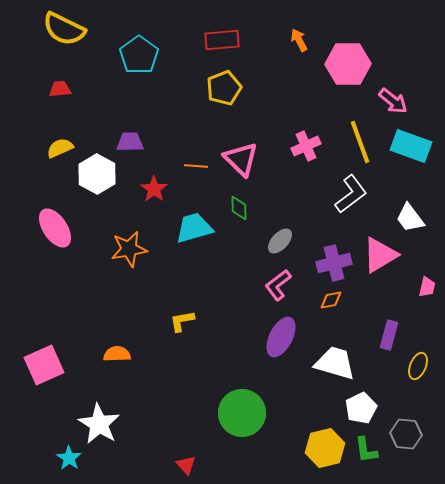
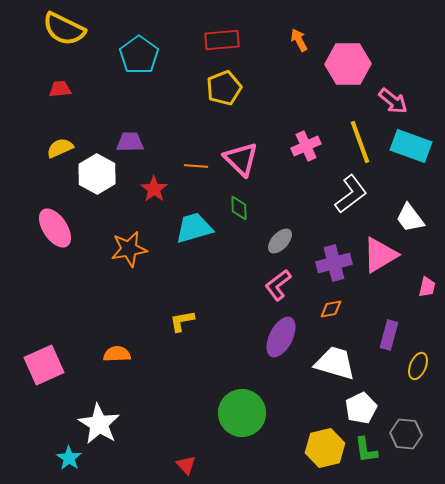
orange diamond at (331, 300): moved 9 px down
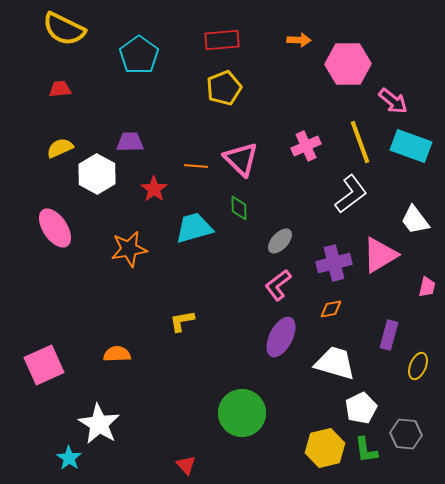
orange arrow at (299, 40): rotated 120 degrees clockwise
white trapezoid at (410, 218): moved 5 px right, 2 px down
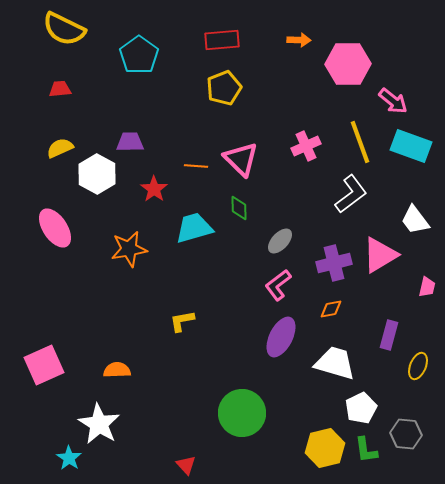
orange semicircle at (117, 354): moved 16 px down
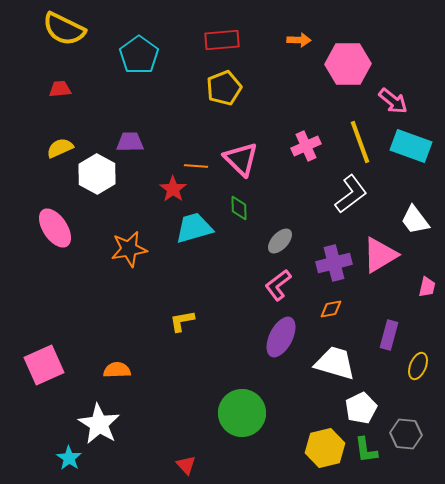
red star at (154, 189): moved 19 px right
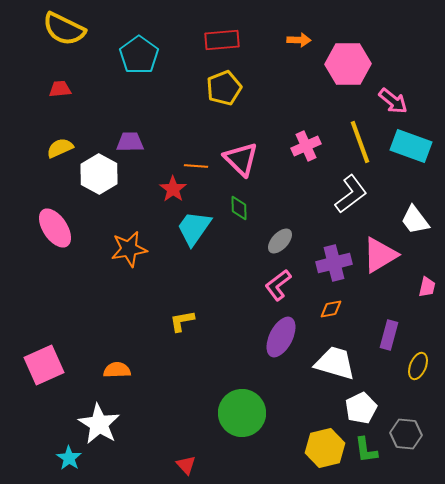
white hexagon at (97, 174): moved 2 px right
cyan trapezoid at (194, 228): rotated 39 degrees counterclockwise
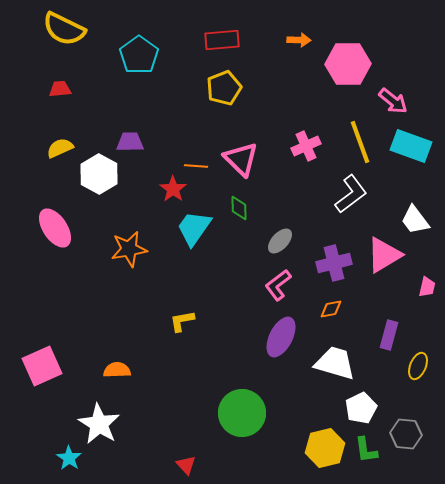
pink triangle at (380, 255): moved 4 px right
pink square at (44, 365): moved 2 px left, 1 px down
